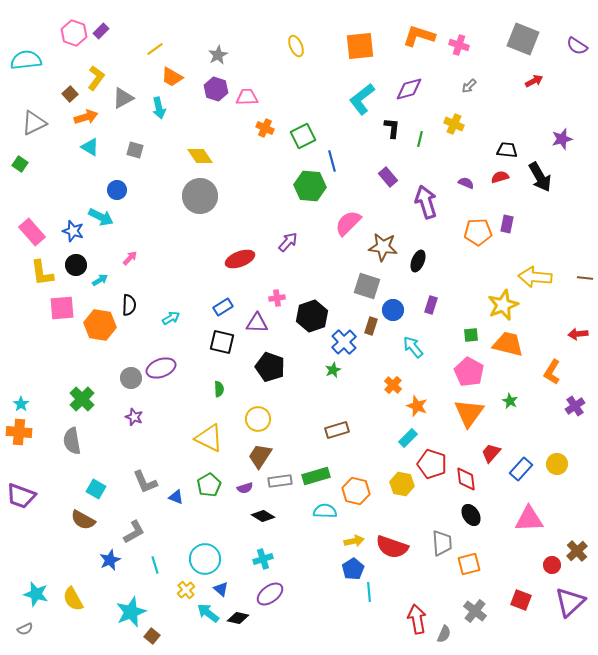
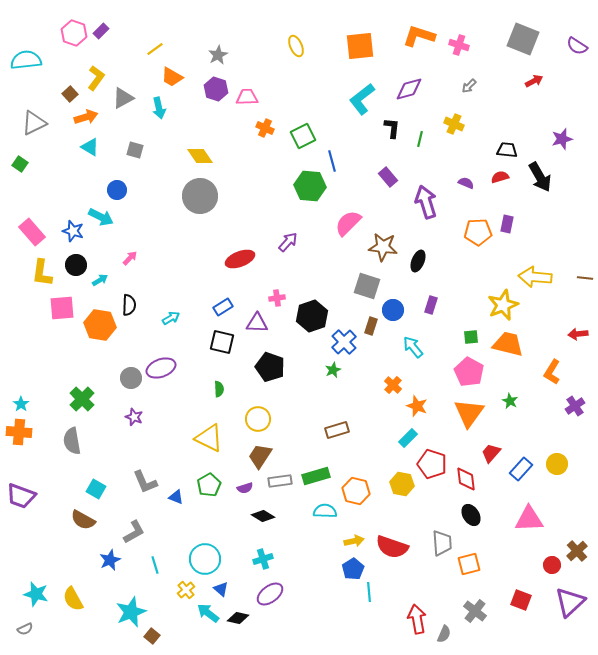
yellow L-shape at (42, 273): rotated 16 degrees clockwise
green square at (471, 335): moved 2 px down
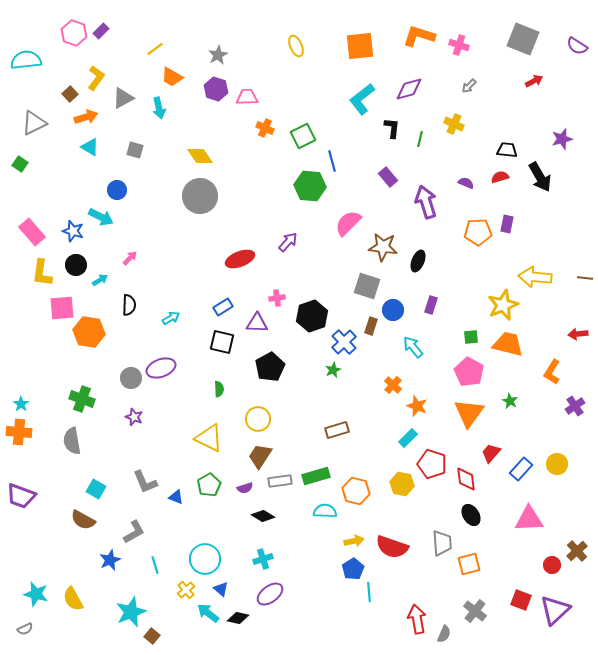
orange hexagon at (100, 325): moved 11 px left, 7 px down
black pentagon at (270, 367): rotated 24 degrees clockwise
green cross at (82, 399): rotated 25 degrees counterclockwise
purple triangle at (570, 602): moved 15 px left, 8 px down
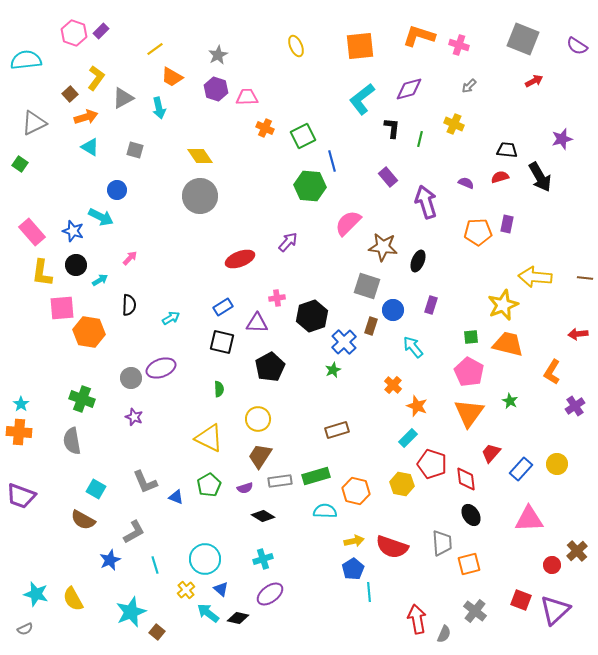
brown square at (152, 636): moved 5 px right, 4 px up
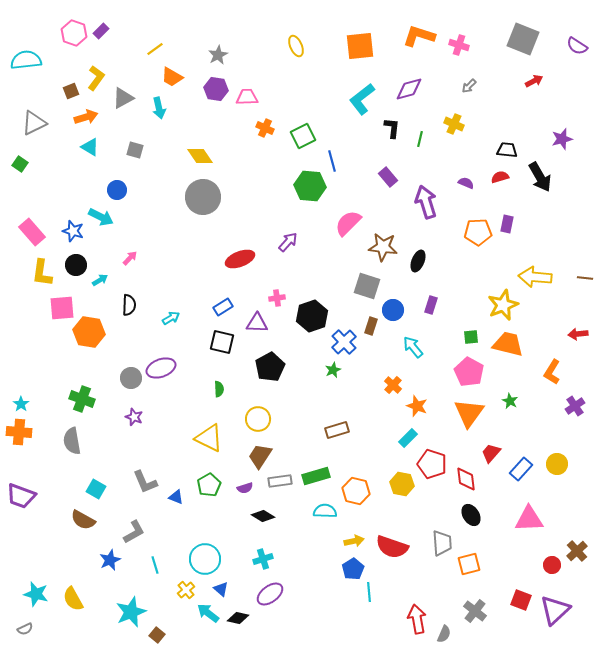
purple hexagon at (216, 89): rotated 10 degrees counterclockwise
brown square at (70, 94): moved 1 px right, 3 px up; rotated 21 degrees clockwise
gray circle at (200, 196): moved 3 px right, 1 px down
brown square at (157, 632): moved 3 px down
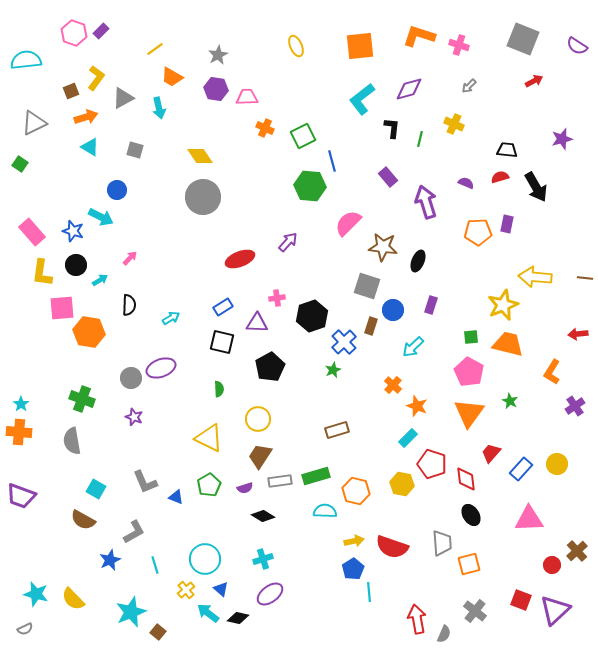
black arrow at (540, 177): moved 4 px left, 10 px down
cyan arrow at (413, 347): rotated 95 degrees counterclockwise
yellow semicircle at (73, 599): rotated 15 degrees counterclockwise
brown square at (157, 635): moved 1 px right, 3 px up
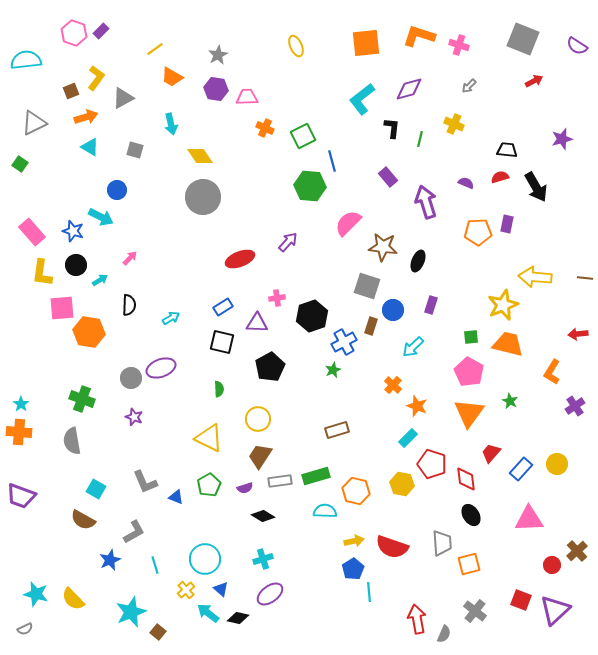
orange square at (360, 46): moved 6 px right, 3 px up
cyan arrow at (159, 108): moved 12 px right, 16 px down
blue cross at (344, 342): rotated 15 degrees clockwise
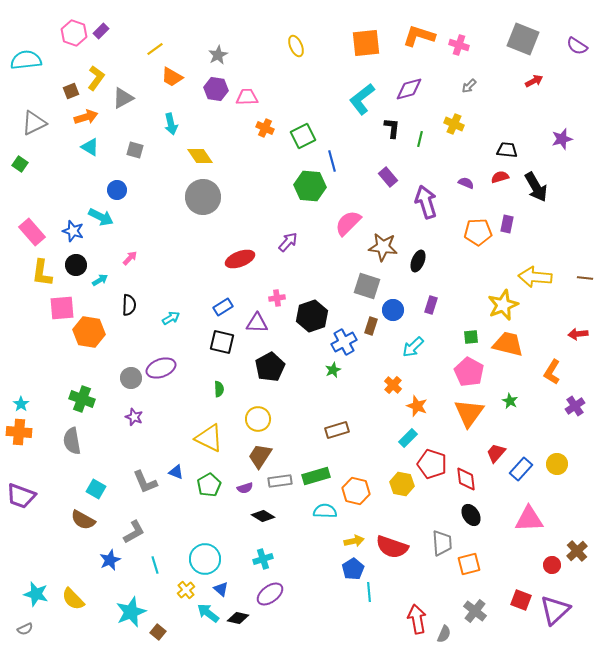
red trapezoid at (491, 453): moved 5 px right
blue triangle at (176, 497): moved 25 px up
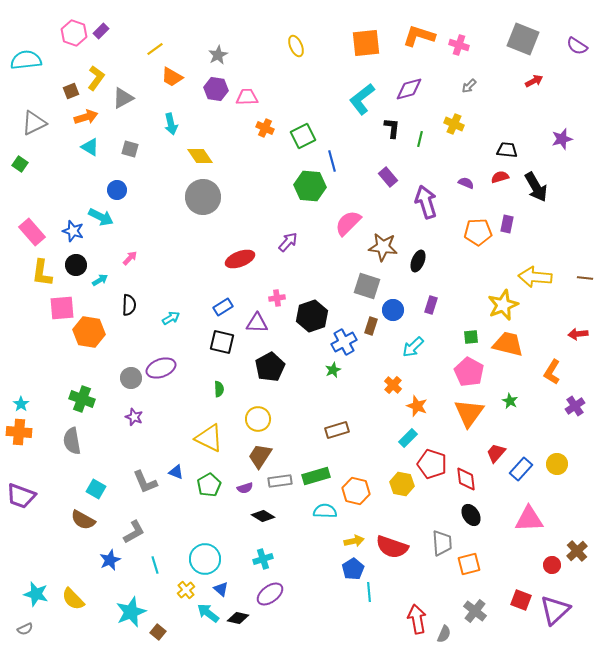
gray square at (135, 150): moved 5 px left, 1 px up
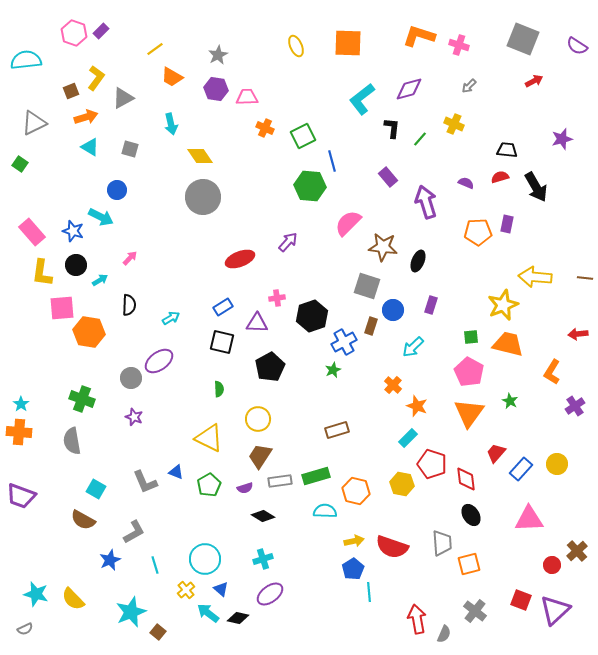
orange square at (366, 43): moved 18 px left; rotated 8 degrees clockwise
green line at (420, 139): rotated 28 degrees clockwise
purple ellipse at (161, 368): moved 2 px left, 7 px up; rotated 16 degrees counterclockwise
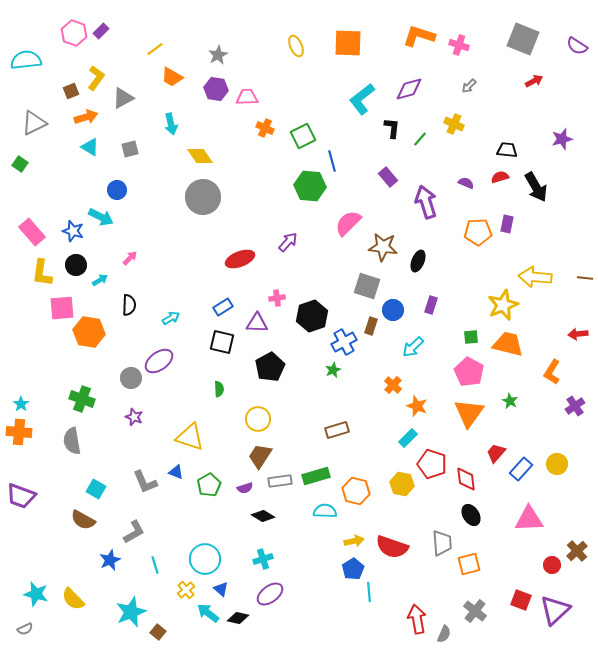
gray square at (130, 149): rotated 30 degrees counterclockwise
yellow triangle at (209, 438): moved 19 px left, 1 px up; rotated 8 degrees counterclockwise
